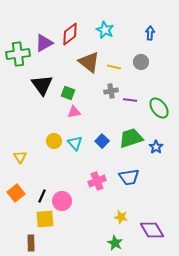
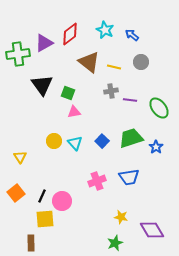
blue arrow: moved 18 px left, 2 px down; rotated 56 degrees counterclockwise
green star: rotated 21 degrees clockwise
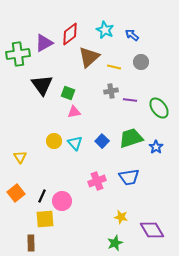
brown triangle: moved 5 px up; rotated 40 degrees clockwise
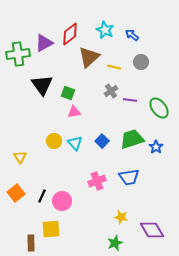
gray cross: rotated 24 degrees counterclockwise
green trapezoid: moved 1 px right, 1 px down
yellow square: moved 6 px right, 10 px down
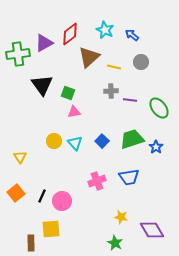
gray cross: rotated 32 degrees clockwise
green star: rotated 21 degrees counterclockwise
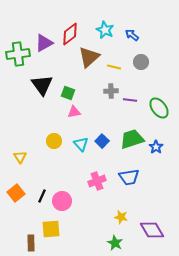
cyan triangle: moved 6 px right, 1 px down
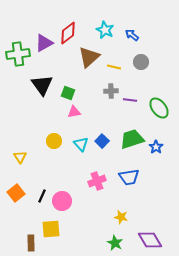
red diamond: moved 2 px left, 1 px up
purple diamond: moved 2 px left, 10 px down
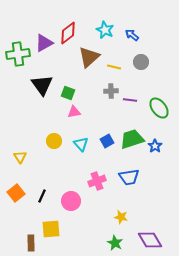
blue square: moved 5 px right; rotated 16 degrees clockwise
blue star: moved 1 px left, 1 px up
pink circle: moved 9 px right
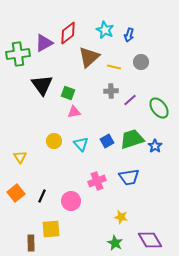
blue arrow: moved 3 px left; rotated 112 degrees counterclockwise
purple line: rotated 48 degrees counterclockwise
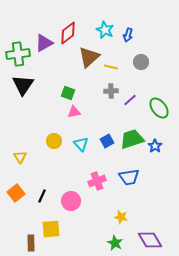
blue arrow: moved 1 px left
yellow line: moved 3 px left
black triangle: moved 19 px left; rotated 10 degrees clockwise
